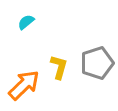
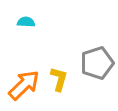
cyan semicircle: rotated 42 degrees clockwise
yellow L-shape: moved 12 px down
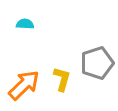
cyan semicircle: moved 1 px left, 2 px down
yellow L-shape: moved 3 px right
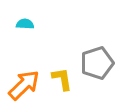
yellow L-shape: rotated 25 degrees counterclockwise
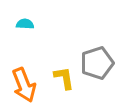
yellow L-shape: moved 2 px right, 1 px up
orange arrow: rotated 112 degrees clockwise
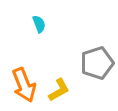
cyan semicircle: moved 14 px right; rotated 66 degrees clockwise
yellow L-shape: moved 5 px left, 12 px down; rotated 70 degrees clockwise
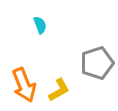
cyan semicircle: moved 1 px right, 1 px down
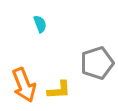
cyan semicircle: moved 1 px up
yellow L-shape: rotated 25 degrees clockwise
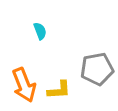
cyan semicircle: moved 7 px down
gray pentagon: moved 6 px down; rotated 8 degrees clockwise
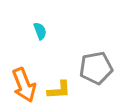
gray pentagon: moved 1 px left, 1 px up
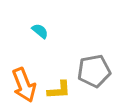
cyan semicircle: rotated 30 degrees counterclockwise
gray pentagon: moved 2 px left, 3 px down
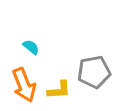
cyan semicircle: moved 9 px left, 16 px down
gray pentagon: moved 1 px down
